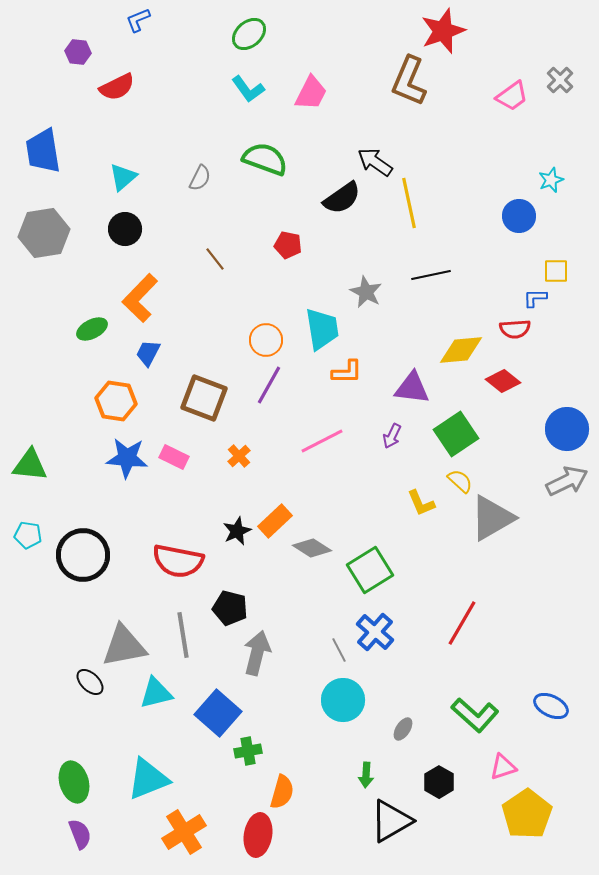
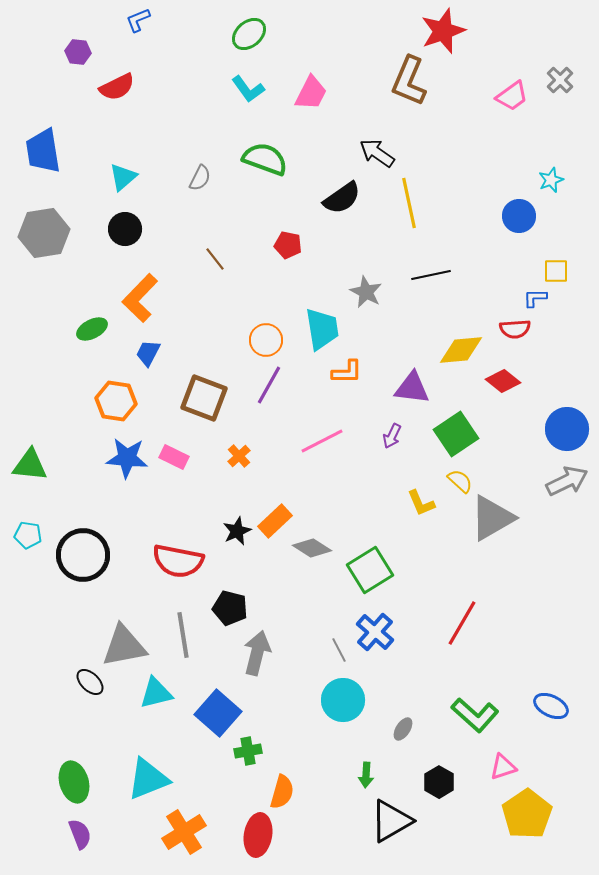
black arrow at (375, 162): moved 2 px right, 9 px up
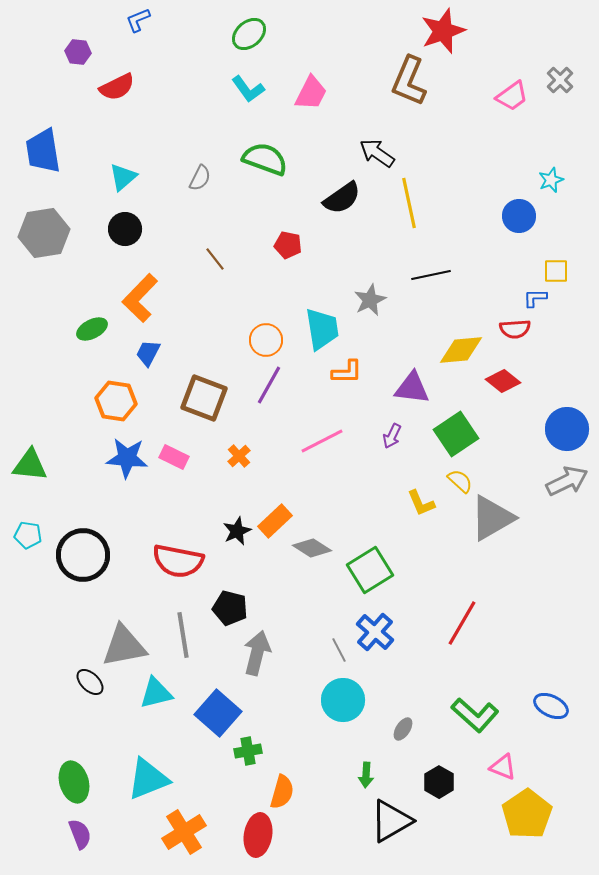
gray star at (366, 292): moved 4 px right, 8 px down; rotated 20 degrees clockwise
pink triangle at (503, 767): rotated 40 degrees clockwise
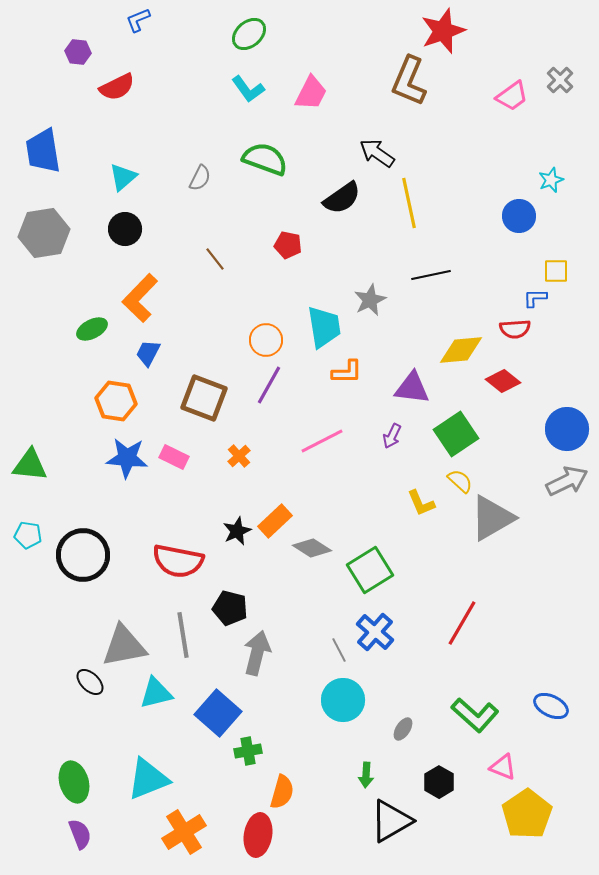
cyan trapezoid at (322, 329): moved 2 px right, 2 px up
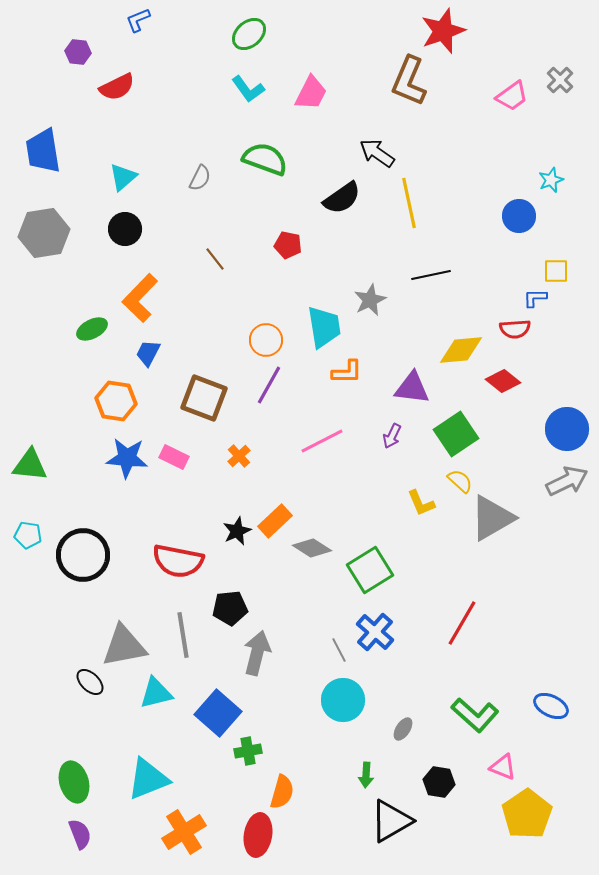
black pentagon at (230, 608): rotated 20 degrees counterclockwise
black hexagon at (439, 782): rotated 20 degrees counterclockwise
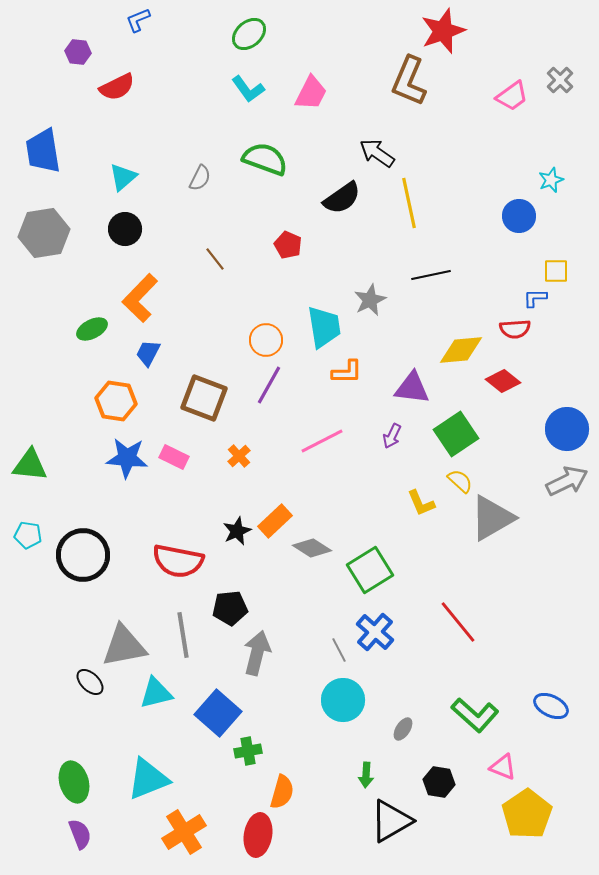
red pentagon at (288, 245): rotated 12 degrees clockwise
red line at (462, 623): moved 4 px left, 1 px up; rotated 69 degrees counterclockwise
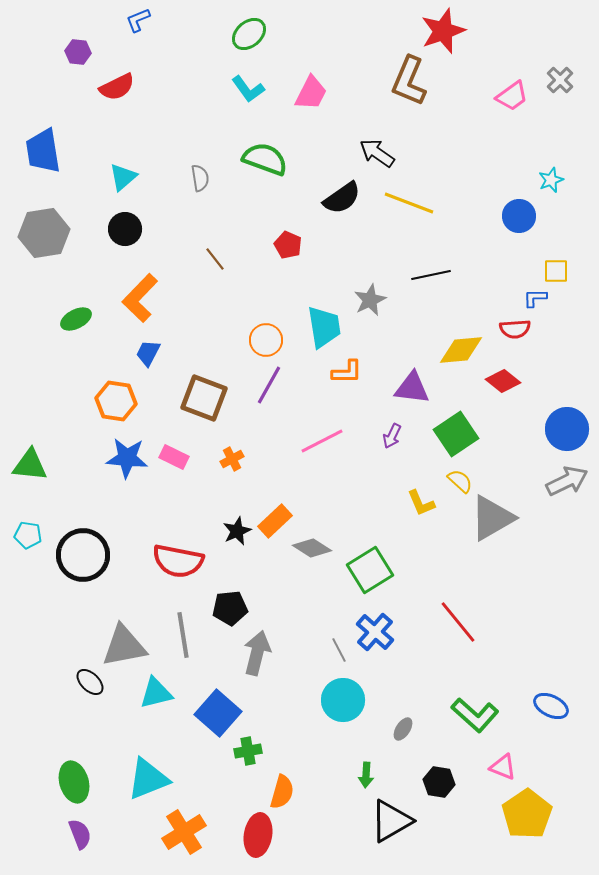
gray semicircle at (200, 178): rotated 36 degrees counterclockwise
yellow line at (409, 203): rotated 57 degrees counterclockwise
green ellipse at (92, 329): moved 16 px left, 10 px up
orange cross at (239, 456): moved 7 px left, 3 px down; rotated 15 degrees clockwise
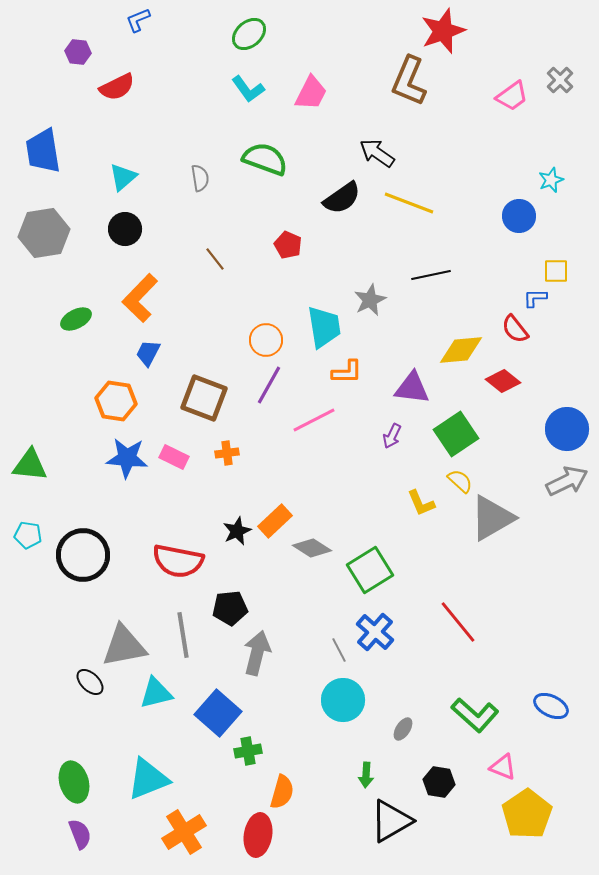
red semicircle at (515, 329): rotated 56 degrees clockwise
pink line at (322, 441): moved 8 px left, 21 px up
orange cross at (232, 459): moved 5 px left, 6 px up; rotated 20 degrees clockwise
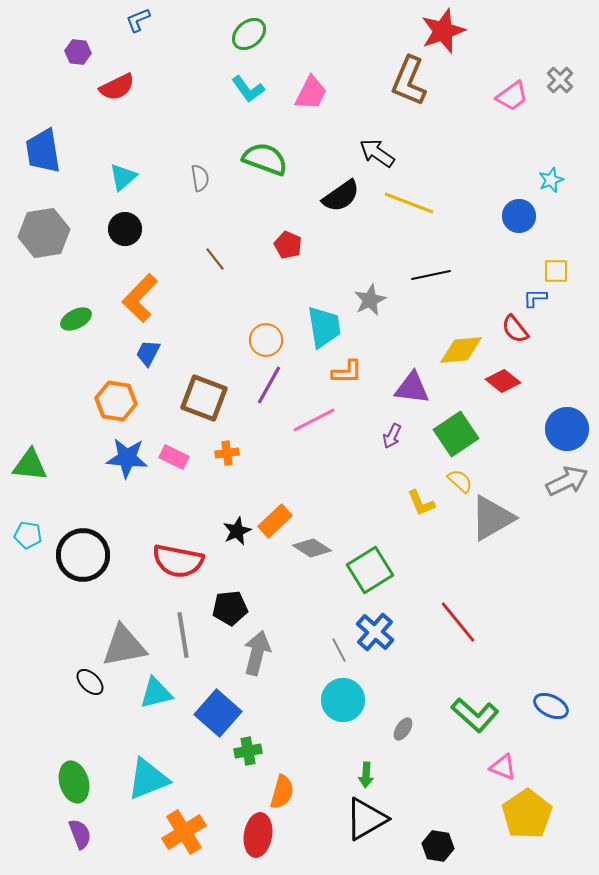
black semicircle at (342, 198): moved 1 px left, 2 px up
black hexagon at (439, 782): moved 1 px left, 64 px down
black triangle at (391, 821): moved 25 px left, 2 px up
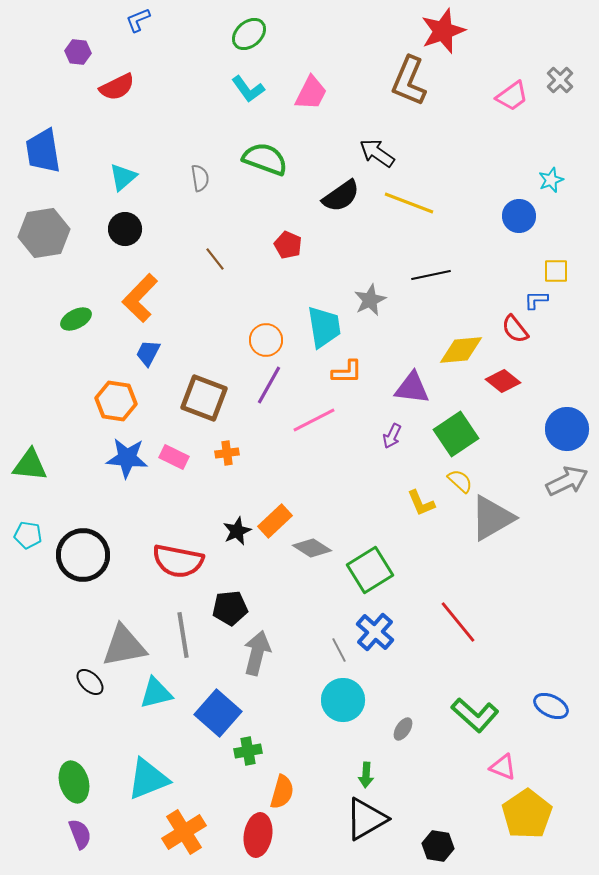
blue L-shape at (535, 298): moved 1 px right, 2 px down
